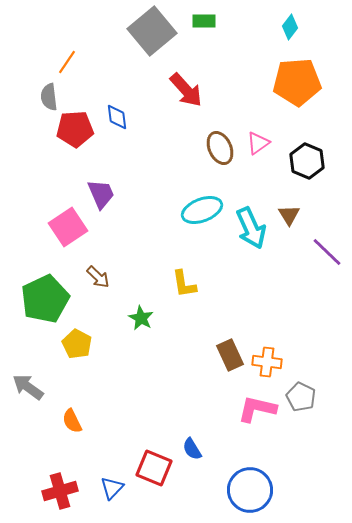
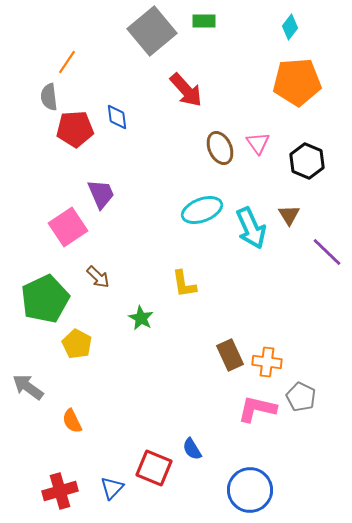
pink triangle: rotated 30 degrees counterclockwise
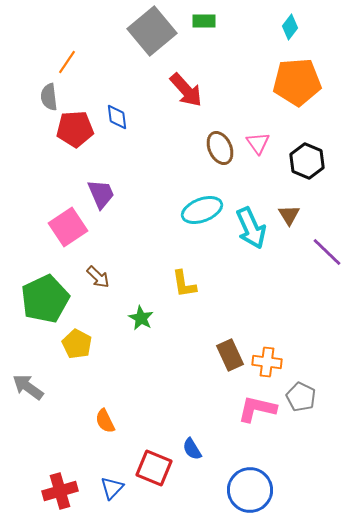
orange semicircle: moved 33 px right
